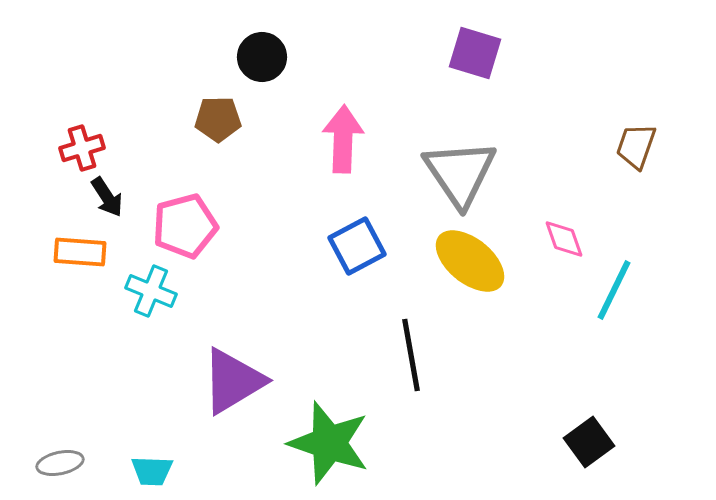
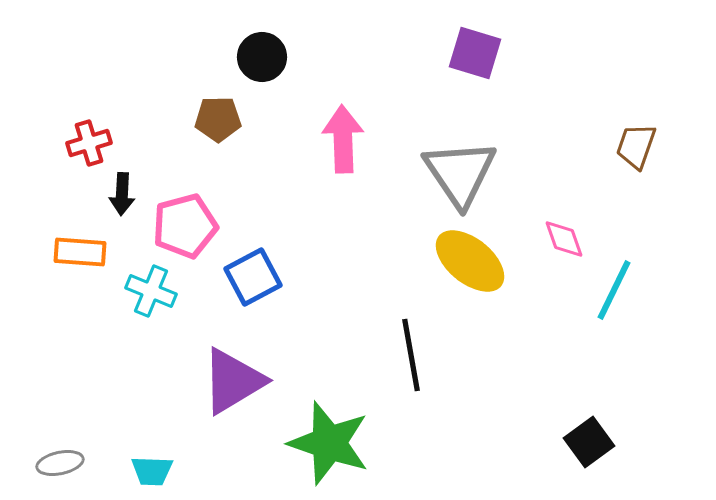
pink arrow: rotated 4 degrees counterclockwise
red cross: moved 7 px right, 5 px up
black arrow: moved 15 px right, 3 px up; rotated 36 degrees clockwise
blue square: moved 104 px left, 31 px down
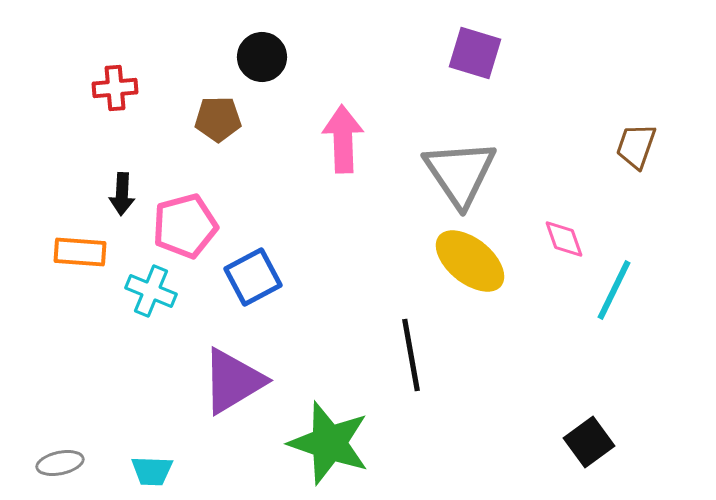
red cross: moved 26 px right, 55 px up; rotated 12 degrees clockwise
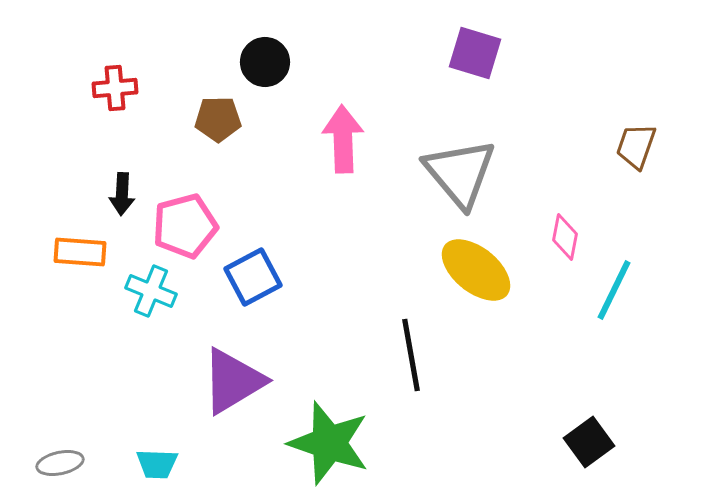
black circle: moved 3 px right, 5 px down
gray triangle: rotated 6 degrees counterclockwise
pink diamond: moved 1 px right, 2 px up; rotated 30 degrees clockwise
yellow ellipse: moved 6 px right, 9 px down
cyan trapezoid: moved 5 px right, 7 px up
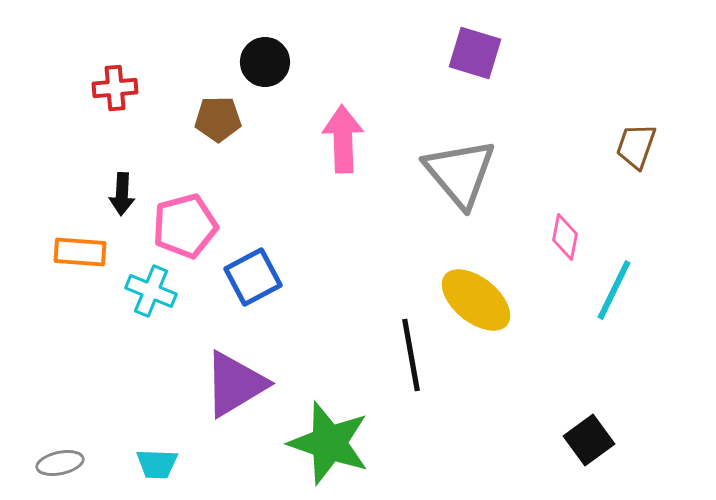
yellow ellipse: moved 30 px down
purple triangle: moved 2 px right, 3 px down
black square: moved 2 px up
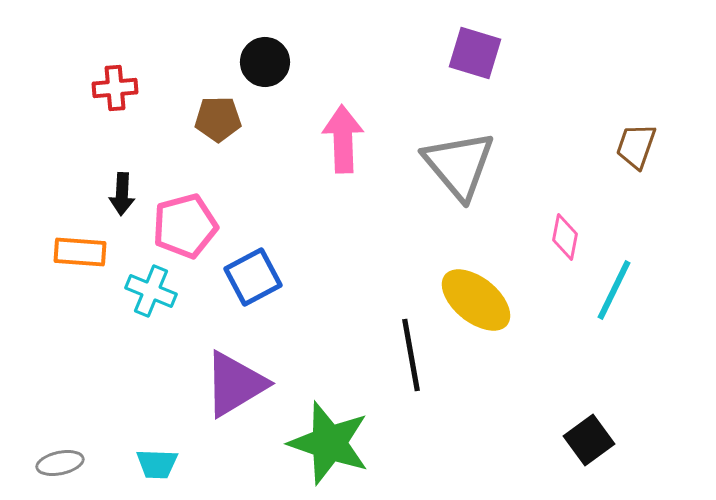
gray triangle: moved 1 px left, 8 px up
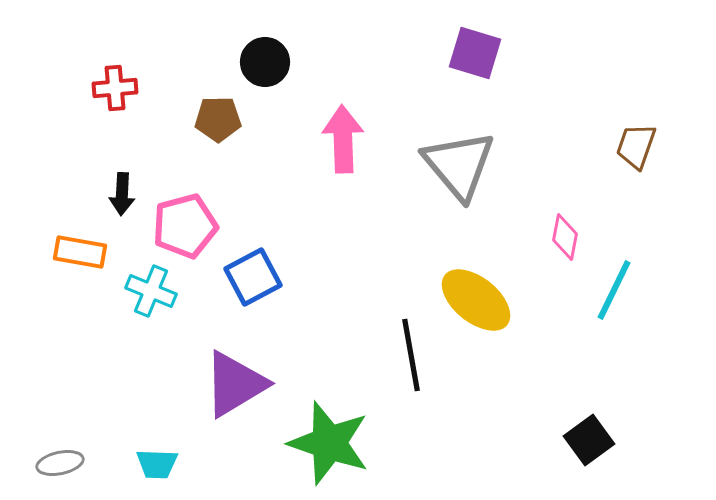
orange rectangle: rotated 6 degrees clockwise
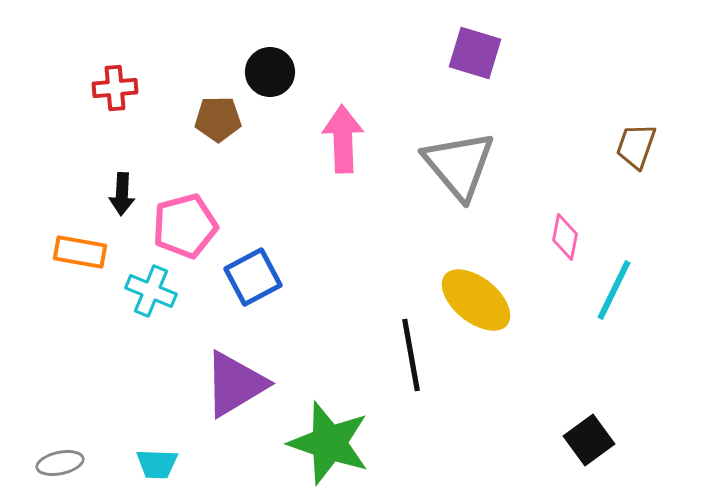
black circle: moved 5 px right, 10 px down
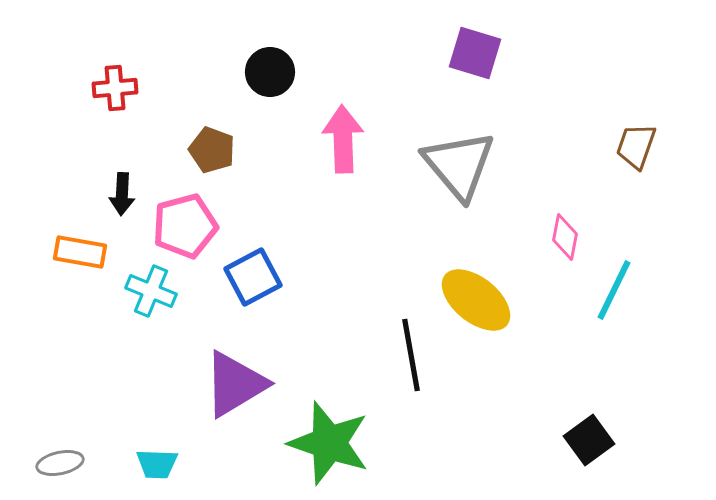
brown pentagon: moved 6 px left, 31 px down; rotated 21 degrees clockwise
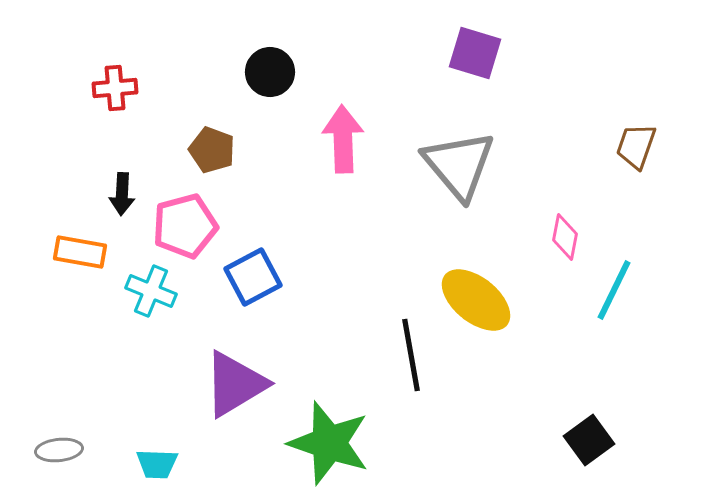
gray ellipse: moved 1 px left, 13 px up; rotated 6 degrees clockwise
